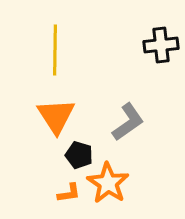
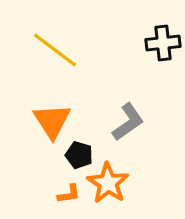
black cross: moved 2 px right, 2 px up
yellow line: rotated 54 degrees counterclockwise
orange triangle: moved 4 px left, 5 px down
orange L-shape: moved 1 px down
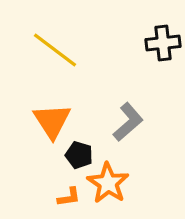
gray L-shape: rotated 6 degrees counterclockwise
orange L-shape: moved 3 px down
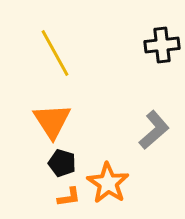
black cross: moved 1 px left, 2 px down
yellow line: moved 3 px down; rotated 24 degrees clockwise
gray L-shape: moved 26 px right, 8 px down
black pentagon: moved 17 px left, 8 px down
